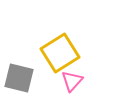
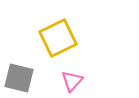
yellow square: moved 2 px left, 15 px up; rotated 6 degrees clockwise
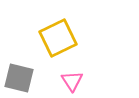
pink triangle: rotated 15 degrees counterclockwise
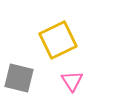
yellow square: moved 2 px down
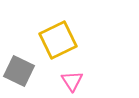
gray square: moved 7 px up; rotated 12 degrees clockwise
